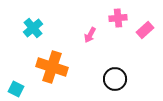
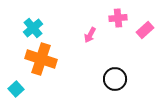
orange cross: moved 11 px left, 8 px up
cyan square: rotated 21 degrees clockwise
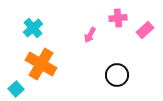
orange cross: moved 5 px down; rotated 12 degrees clockwise
black circle: moved 2 px right, 4 px up
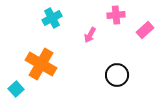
pink cross: moved 2 px left, 3 px up
cyan cross: moved 19 px right, 10 px up; rotated 12 degrees clockwise
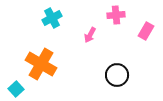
pink rectangle: moved 1 px right, 1 px down; rotated 18 degrees counterclockwise
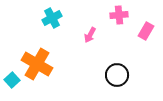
pink cross: moved 3 px right
orange cross: moved 4 px left
cyan square: moved 4 px left, 9 px up
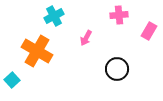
cyan cross: moved 2 px right, 2 px up
pink rectangle: moved 3 px right
pink arrow: moved 4 px left, 3 px down
orange cross: moved 13 px up
black circle: moved 6 px up
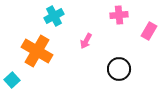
pink arrow: moved 3 px down
black circle: moved 2 px right
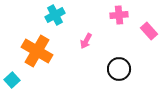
cyan cross: moved 1 px right, 1 px up
pink rectangle: rotated 72 degrees counterclockwise
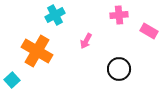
pink rectangle: rotated 18 degrees counterclockwise
